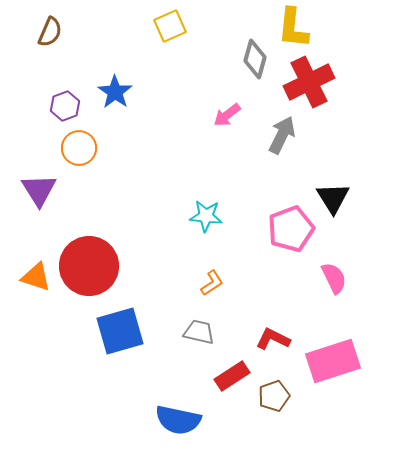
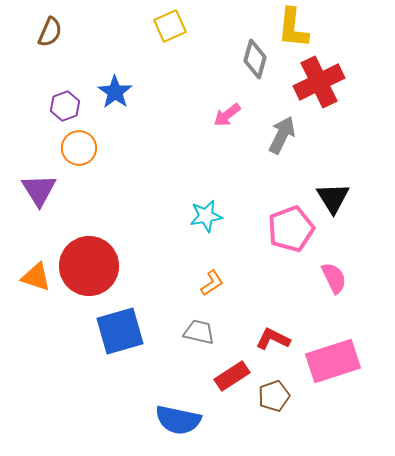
red cross: moved 10 px right
cyan star: rotated 16 degrees counterclockwise
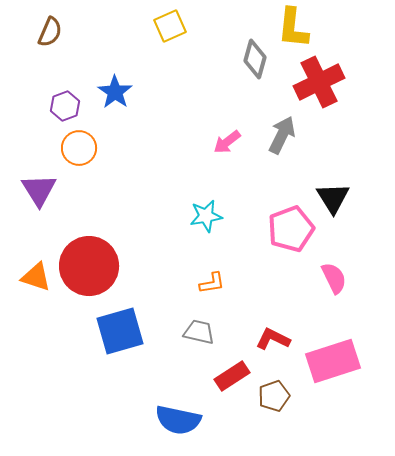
pink arrow: moved 27 px down
orange L-shape: rotated 24 degrees clockwise
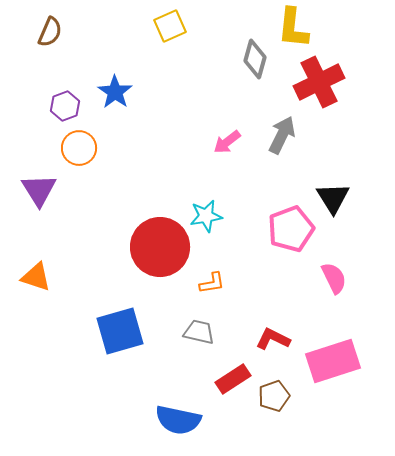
red circle: moved 71 px right, 19 px up
red rectangle: moved 1 px right, 3 px down
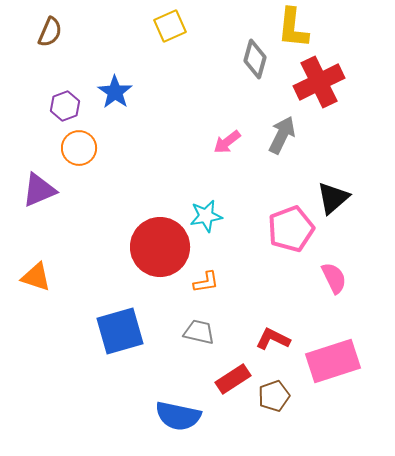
purple triangle: rotated 39 degrees clockwise
black triangle: rotated 21 degrees clockwise
orange L-shape: moved 6 px left, 1 px up
blue semicircle: moved 4 px up
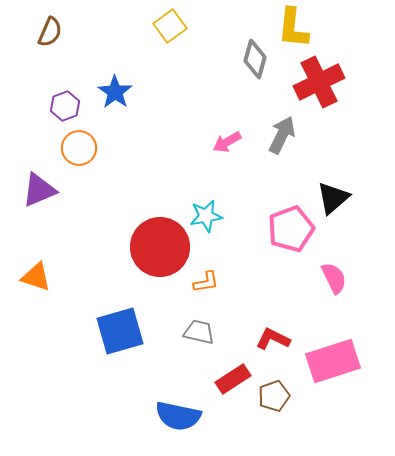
yellow square: rotated 12 degrees counterclockwise
pink arrow: rotated 8 degrees clockwise
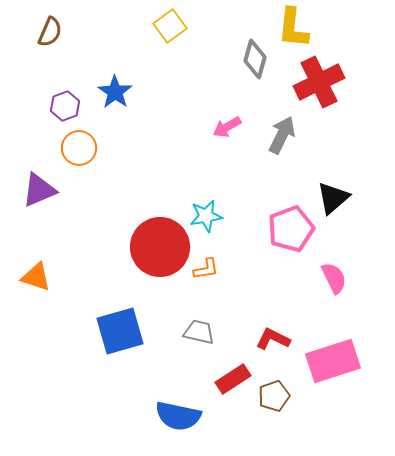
pink arrow: moved 15 px up
orange L-shape: moved 13 px up
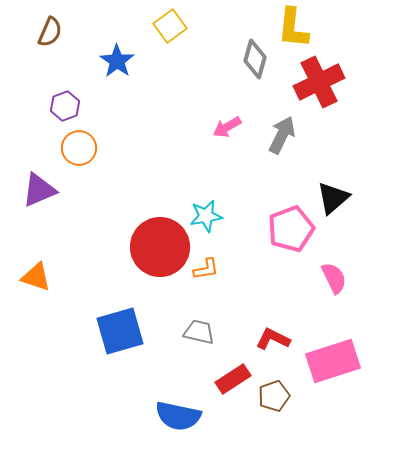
blue star: moved 2 px right, 31 px up
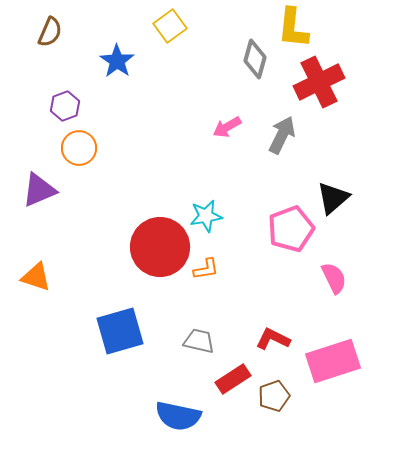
gray trapezoid: moved 9 px down
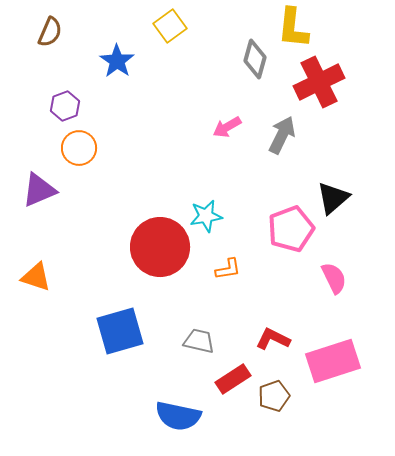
orange L-shape: moved 22 px right
